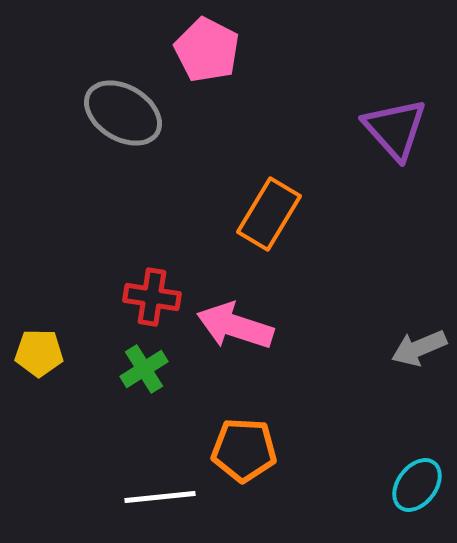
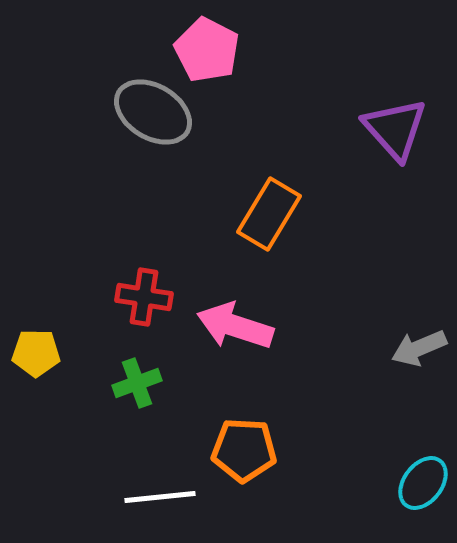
gray ellipse: moved 30 px right, 1 px up
red cross: moved 8 px left
yellow pentagon: moved 3 px left
green cross: moved 7 px left, 14 px down; rotated 12 degrees clockwise
cyan ellipse: moved 6 px right, 2 px up
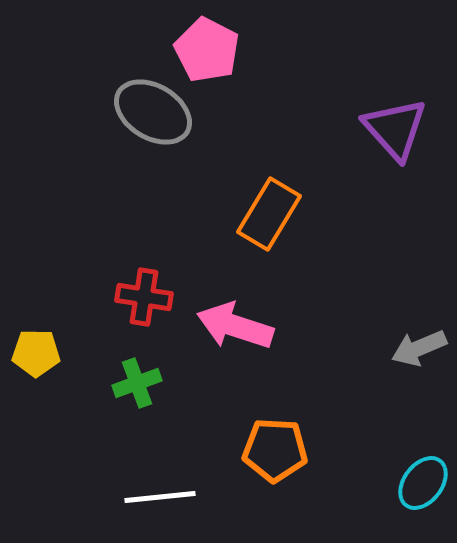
orange pentagon: moved 31 px right
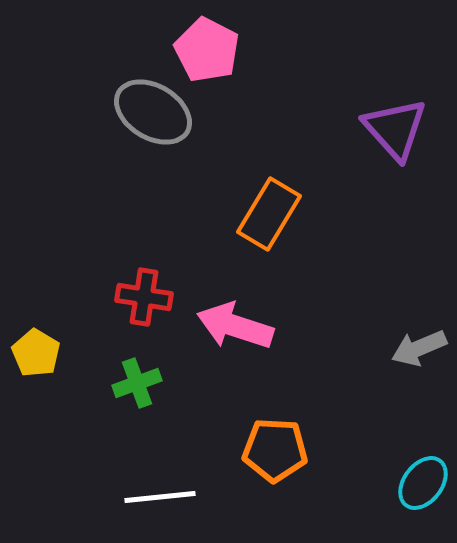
yellow pentagon: rotated 30 degrees clockwise
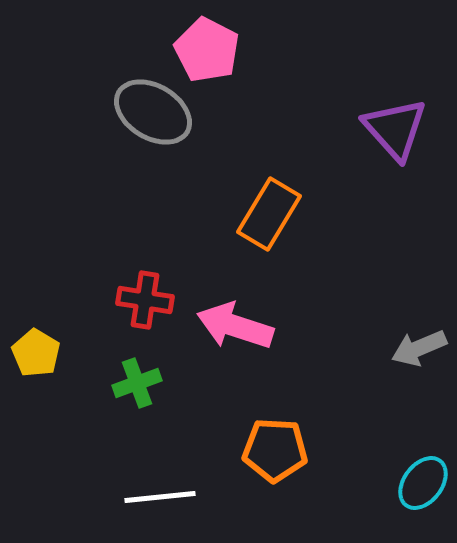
red cross: moved 1 px right, 3 px down
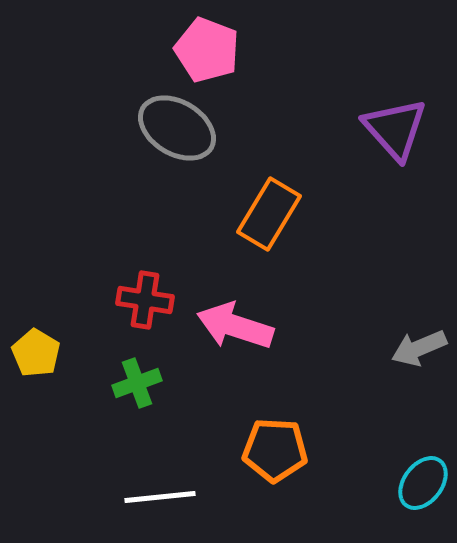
pink pentagon: rotated 6 degrees counterclockwise
gray ellipse: moved 24 px right, 16 px down
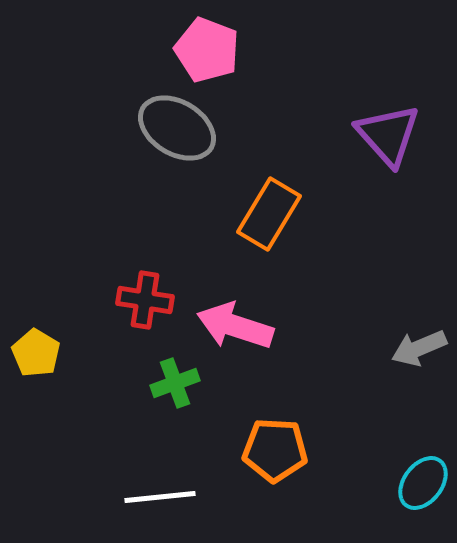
purple triangle: moved 7 px left, 6 px down
green cross: moved 38 px right
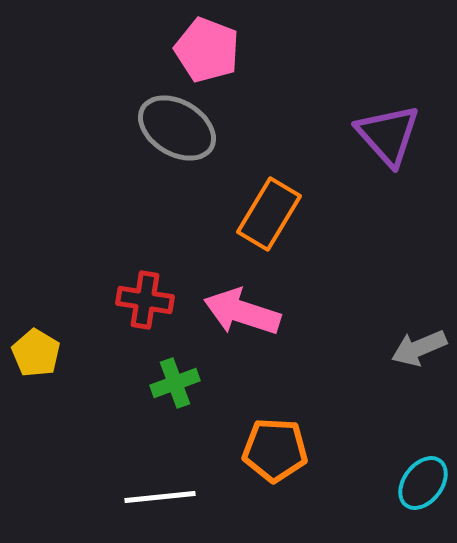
pink arrow: moved 7 px right, 14 px up
